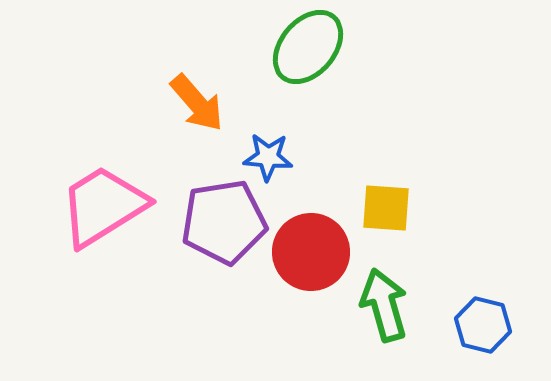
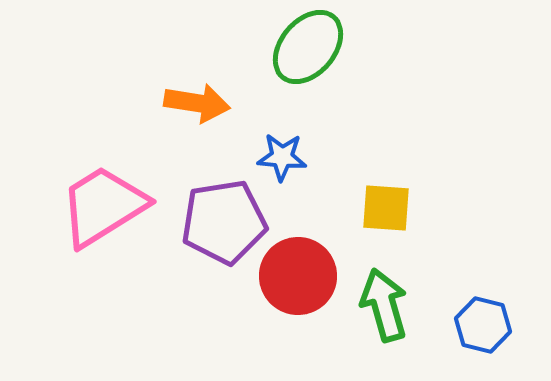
orange arrow: rotated 40 degrees counterclockwise
blue star: moved 14 px right
red circle: moved 13 px left, 24 px down
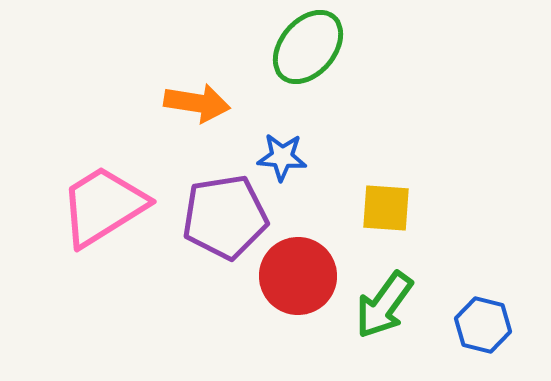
purple pentagon: moved 1 px right, 5 px up
green arrow: rotated 128 degrees counterclockwise
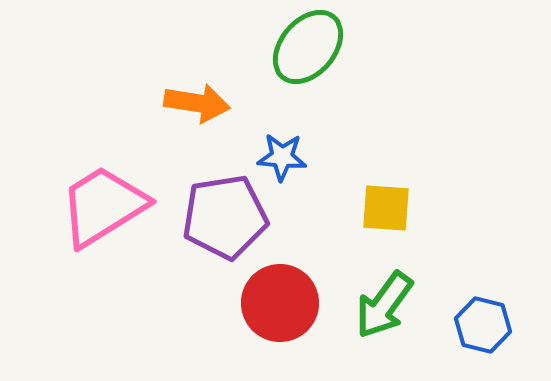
red circle: moved 18 px left, 27 px down
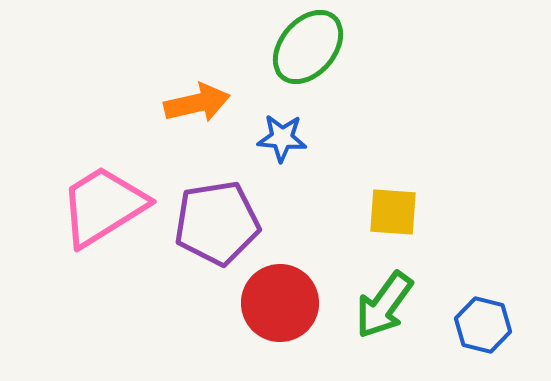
orange arrow: rotated 22 degrees counterclockwise
blue star: moved 19 px up
yellow square: moved 7 px right, 4 px down
purple pentagon: moved 8 px left, 6 px down
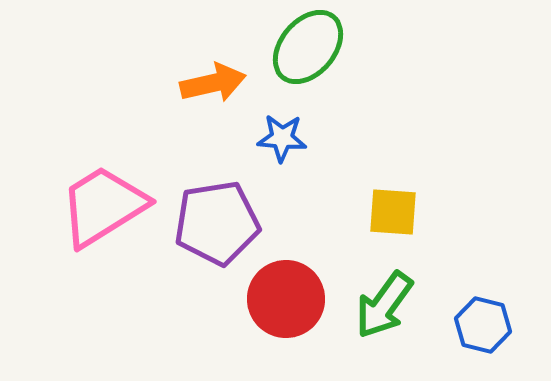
orange arrow: moved 16 px right, 20 px up
red circle: moved 6 px right, 4 px up
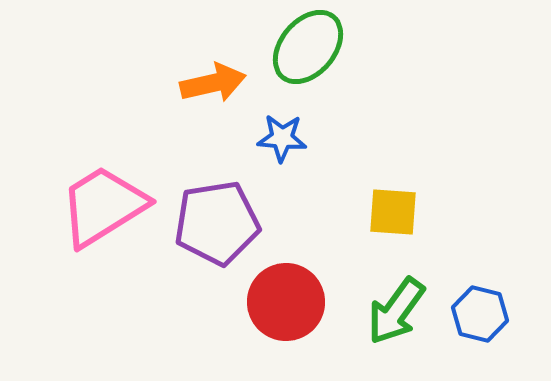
red circle: moved 3 px down
green arrow: moved 12 px right, 6 px down
blue hexagon: moved 3 px left, 11 px up
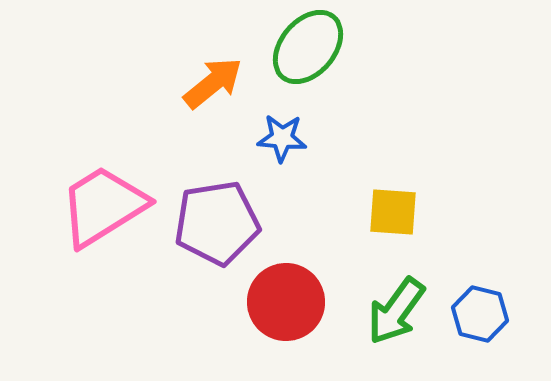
orange arrow: rotated 26 degrees counterclockwise
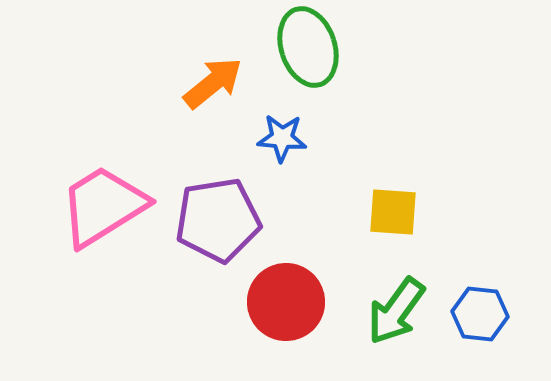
green ellipse: rotated 58 degrees counterclockwise
purple pentagon: moved 1 px right, 3 px up
blue hexagon: rotated 8 degrees counterclockwise
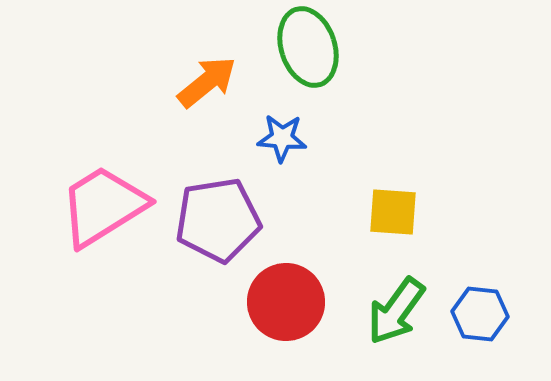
orange arrow: moved 6 px left, 1 px up
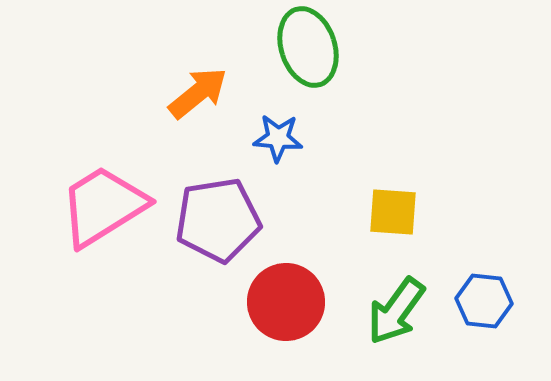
orange arrow: moved 9 px left, 11 px down
blue star: moved 4 px left
blue hexagon: moved 4 px right, 13 px up
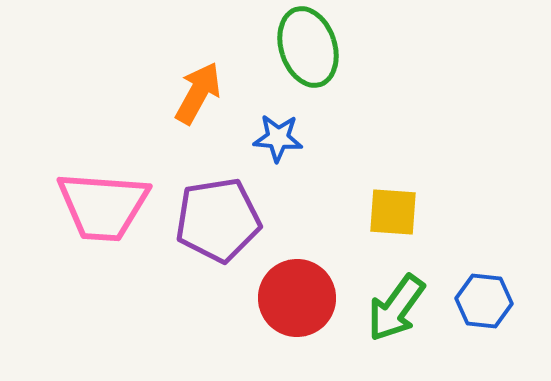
orange arrow: rotated 22 degrees counterclockwise
pink trapezoid: rotated 144 degrees counterclockwise
red circle: moved 11 px right, 4 px up
green arrow: moved 3 px up
